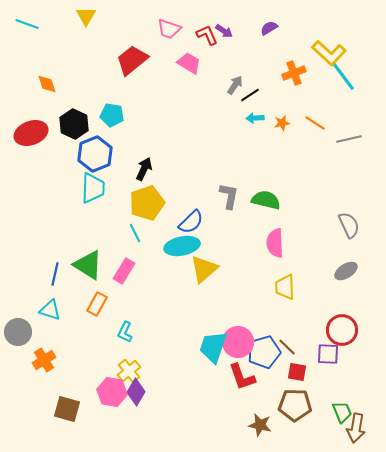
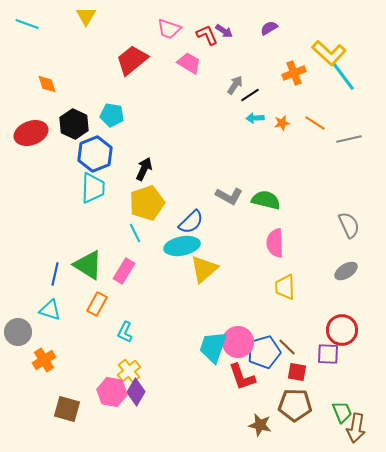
gray L-shape at (229, 196): rotated 108 degrees clockwise
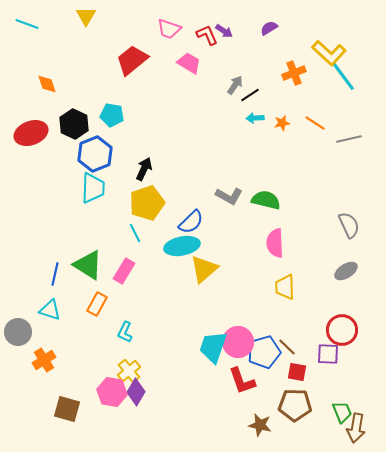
red L-shape at (242, 377): moved 4 px down
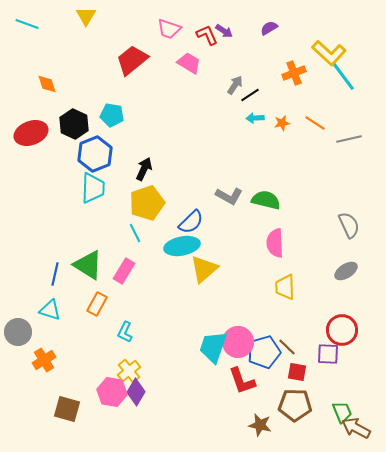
brown arrow at (356, 428): rotated 108 degrees clockwise
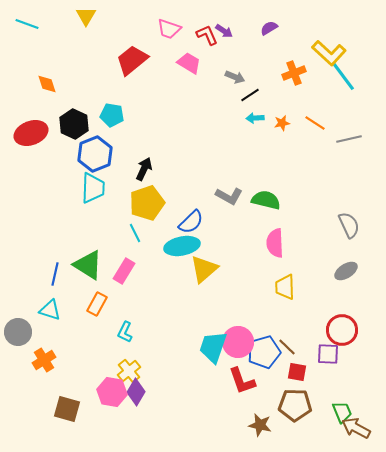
gray arrow at (235, 85): moved 8 px up; rotated 78 degrees clockwise
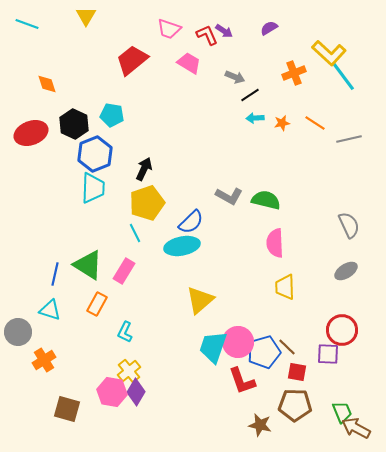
yellow triangle at (204, 269): moved 4 px left, 31 px down
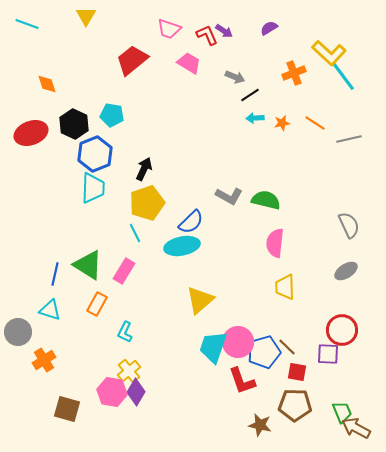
pink semicircle at (275, 243): rotated 8 degrees clockwise
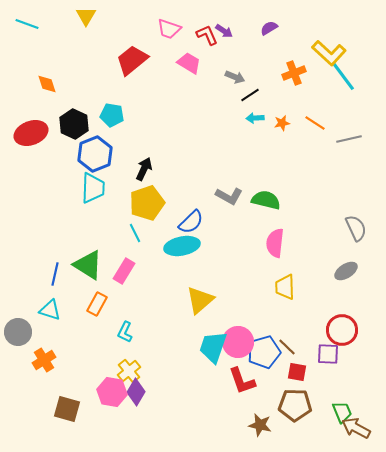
gray semicircle at (349, 225): moved 7 px right, 3 px down
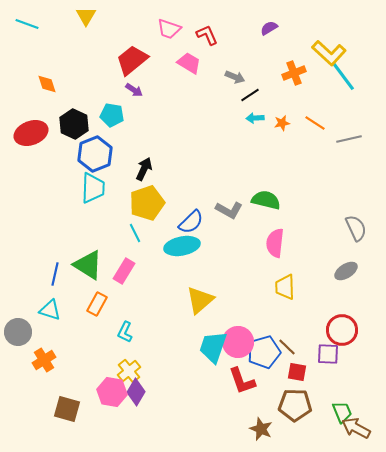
purple arrow at (224, 31): moved 90 px left, 59 px down
gray L-shape at (229, 196): moved 14 px down
brown star at (260, 425): moved 1 px right, 4 px down; rotated 10 degrees clockwise
